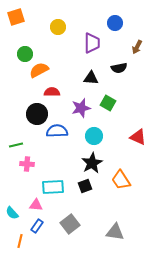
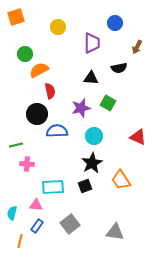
red semicircle: moved 2 px left, 1 px up; rotated 77 degrees clockwise
cyan semicircle: rotated 56 degrees clockwise
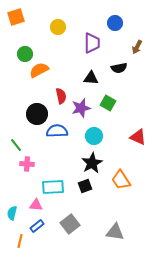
red semicircle: moved 11 px right, 5 px down
green line: rotated 64 degrees clockwise
blue rectangle: rotated 16 degrees clockwise
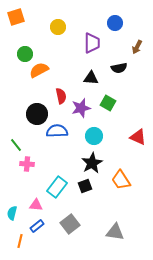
cyan rectangle: moved 4 px right; rotated 50 degrees counterclockwise
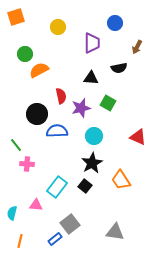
black square: rotated 32 degrees counterclockwise
blue rectangle: moved 18 px right, 13 px down
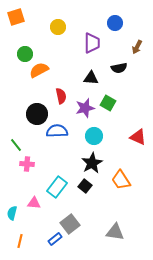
purple star: moved 4 px right
pink triangle: moved 2 px left, 2 px up
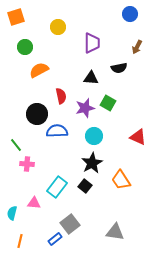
blue circle: moved 15 px right, 9 px up
green circle: moved 7 px up
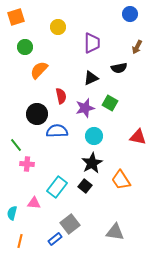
orange semicircle: rotated 18 degrees counterclockwise
black triangle: rotated 28 degrees counterclockwise
green square: moved 2 px right
red triangle: rotated 12 degrees counterclockwise
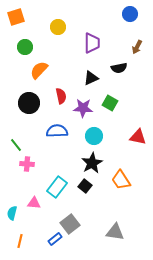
purple star: moved 2 px left; rotated 18 degrees clockwise
black circle: moved 8 px left, 11 px up
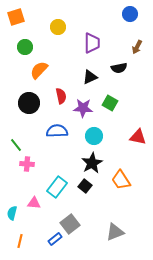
black triangle: moved 1 px left, 1 px up
gray triangle: rotated 30 degrees counterclockwise
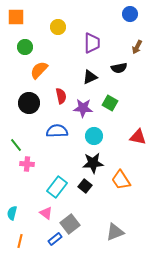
orange square: rotated 18 degrees clockwise
black star: moved 1 px right; rotated 25 degrees clockwise
pink triangle: moved 12 px right, 10 px down; rotated 32 degrees clockwise
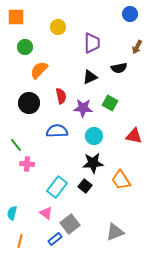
red triangle: moved 4 px left, 1 px up
